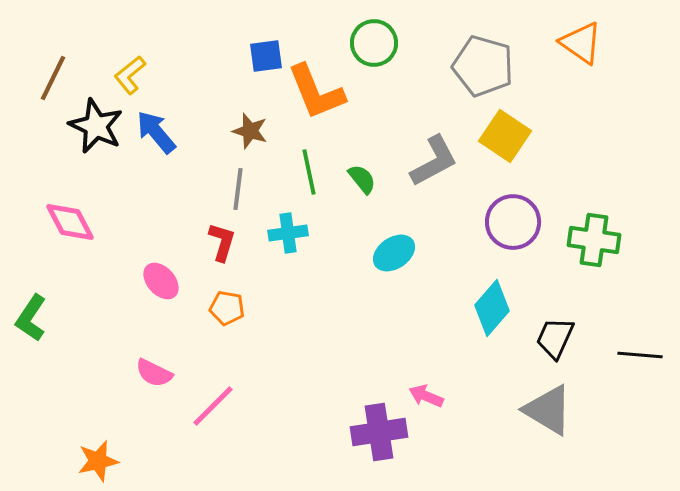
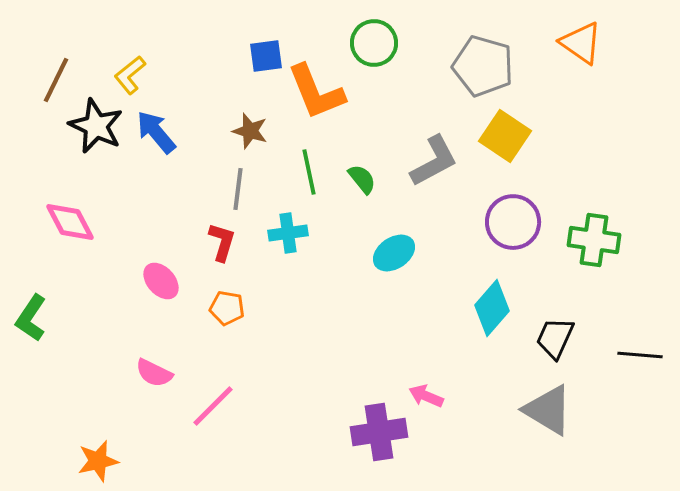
brown line: moved 3 px right, 2 px down
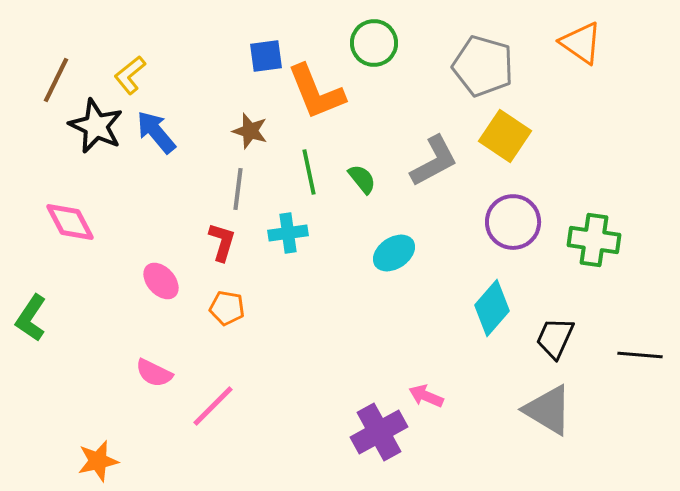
purple cross: rotated 20 degrees counterclockwise
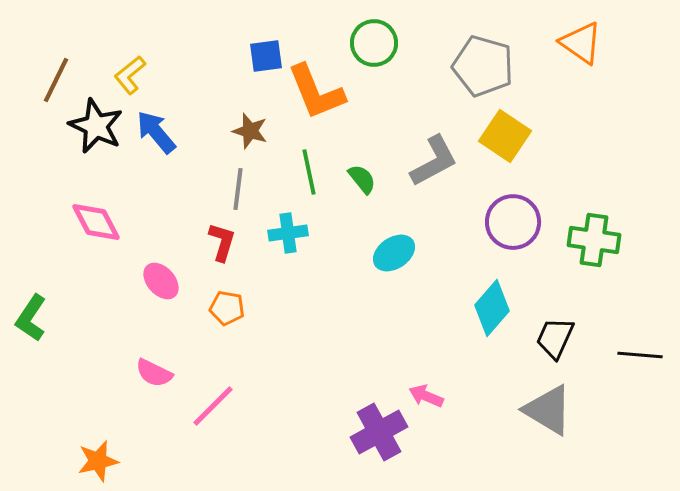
pink diamond: moved 26 px right
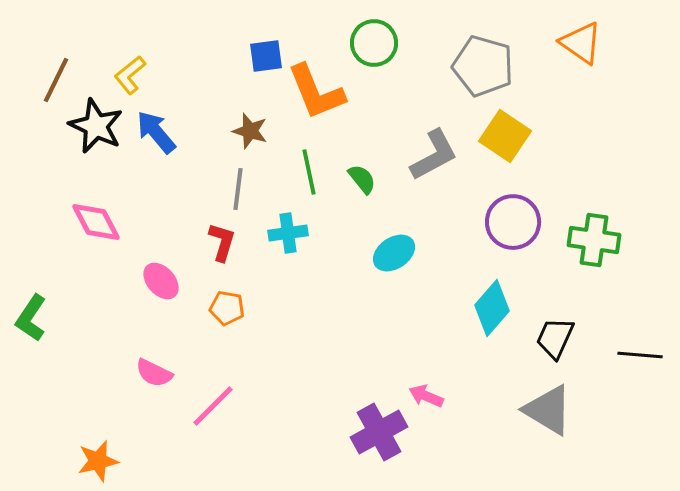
gray L-shape: moved 6 px up
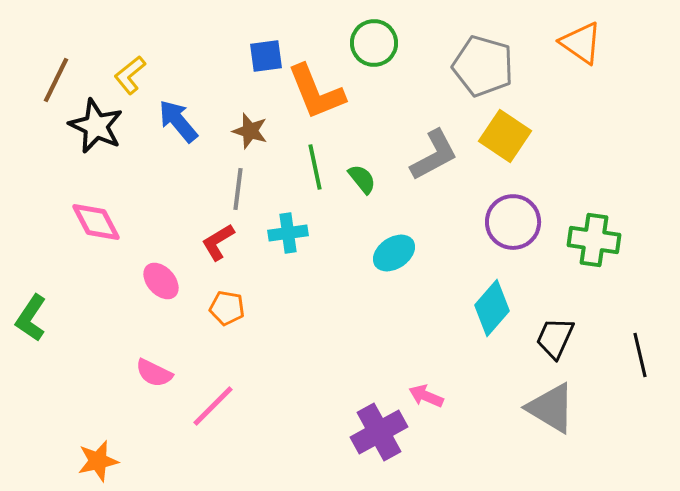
blue arrow: moved 22 px right, 11 px up
green line: moved 6 px right, 5 px up
red L-shape: moved 4 px left; rotated 138 degrees counterclockwise
black line: rotated 72 degrees clockwise
gray triangle: moved 3 px right, 2 px up
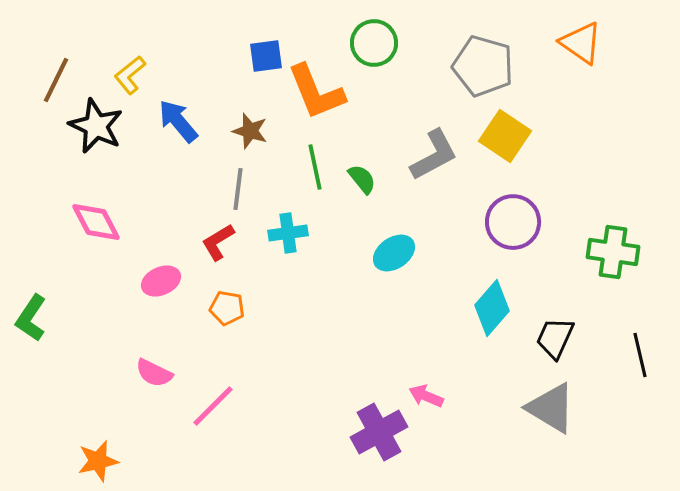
green cross: moved 19 px right, 12 px down
pink ellipse: rotated 72 degrees counterclockwise
